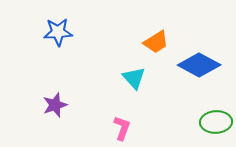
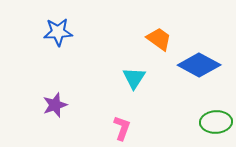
orange trapezoid: moved 3 px right, 3 px up; rotated 112 degrees counterclockwise
cyan triangle: rotated 15 degrees clockwise
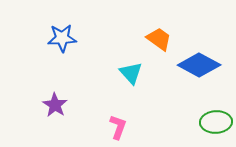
blue star: moved 4 px right, 6 px down
cyan triangle: moved 3 px left, 5 px up; rotated 15 degrees counterclockwise
purple star: rotated 20 degrees counterclockwise
pink L-shape: moved 4 px left, 1 px up
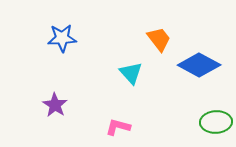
orange trapezoid: rotated 16 degrees clockwise
pink L-shape: rotated 95 degrees counterclockwise
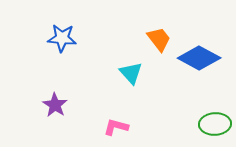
blue star: rotated 8 degrees clockwise
blue diamond: moved 7 px up
green ellipse: moved 1 px left, 2 px down
pink L-shape: moved 2 px left
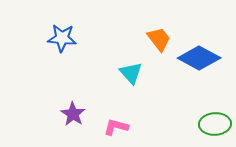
purple star: moved 18 px right, 9 px down
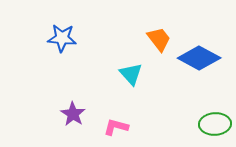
cyan triangle: moved 1 px down
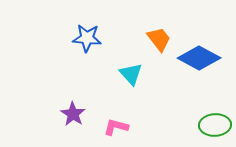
blue star: moved 25 px right
green ellipse: moved 1 px down
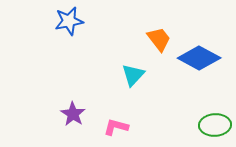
blue star: moved 18 px left, 17 px up; rotated 16 degrees counterclockwise
cyan triangle: moved 2 px right, 1 px down; rotated 25 degrees clockwise
